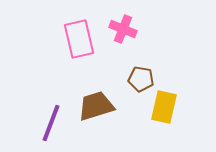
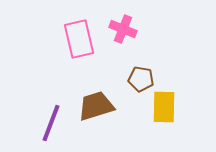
yellow rectangle: rotated 12 degrees counterclockwise
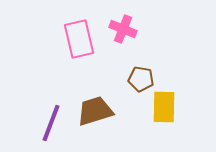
brown trapezoid: moved 1 px left, 5 px down
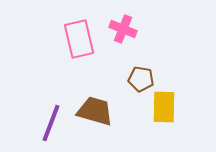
brown trapezoid: rotated 33 degrees clockwise
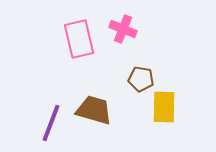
brown trapezoid: moved 1 px left, 1 px up
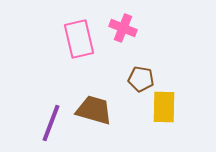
pink cross: moved 1 px up
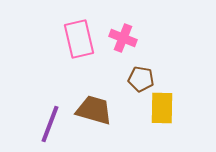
pink cross: moved 10 px down
yellow rectangle: moved 2 px left, 1 px down
purple line: moved 1 px left, 1 px down
